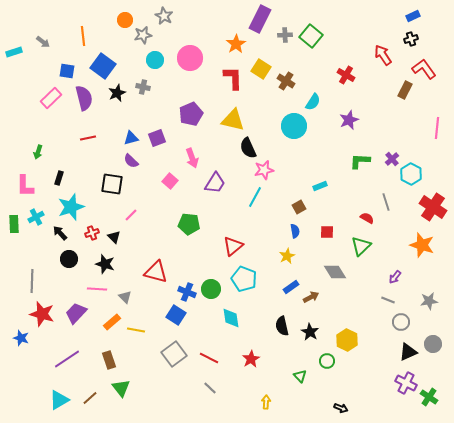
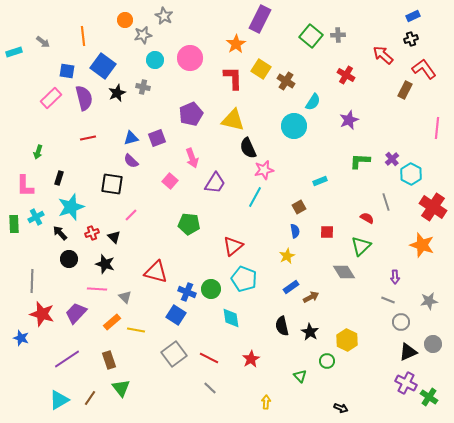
gray cross at (285, 35): moved 53 px right
red arrow at (383, 55): rotated 15 degrees counterclockwise
cyan rectangle at (320, 186): moved 5 px up
gray diamond at (335, 272): moved 9 px right
purple arrow at (395, 277): rotated 40 degrees counterclockwise
brown line at (90, 398): rotated 14 degrees counterclockwise
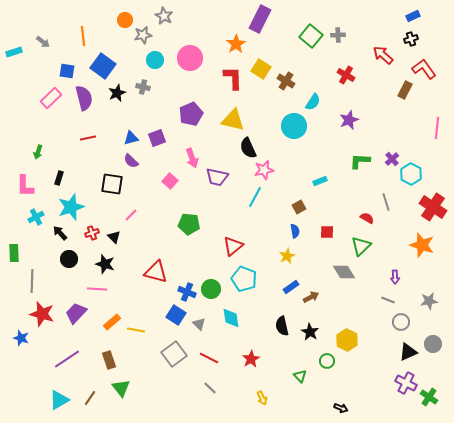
purple trapezoid at (215, 183): moved 2 px right, 6 px up; rotated 70 degrees clockwise
green rectangle at (14, 224): moved 29 px down
gray triangle at (125, 297): moved 74 px right, 27 px down
yellow arrow at (266, 402): moved 4 px left, 4 px up; rotated 152 degrees clockwise
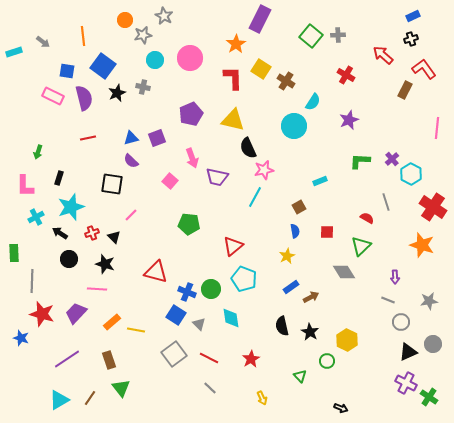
pink rectangle at (51, 98): moved 2 px right, 2 px up; rotated 70 degrees clockwise
black arrow at (60, 233): rotated 14 degrees counterclockwise
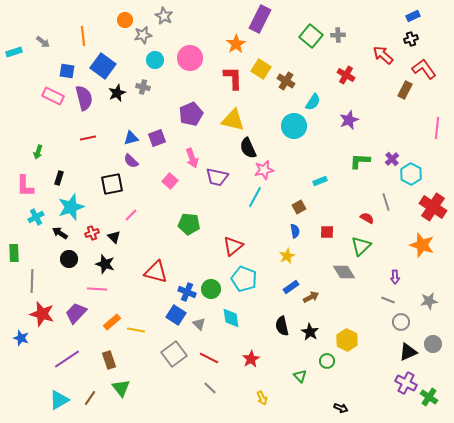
black square at (112, 184): rotated 20 degrees counterclockwise
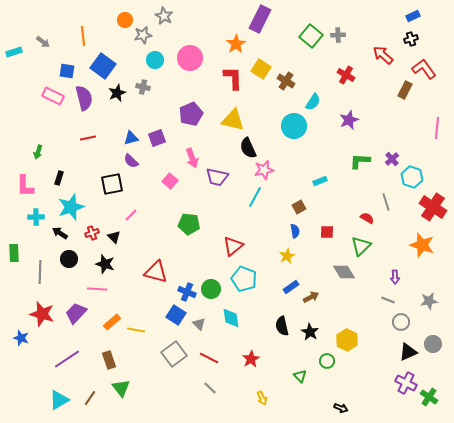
cyan hexagon at (411, 174): moved 1 px right, 3 px down; rotated 10 degrees counterclockwise
cyan cross at (36, 217): rotated 28 degrees clockwise
gray line at (32, 281): moved 8 px right, 9 px up
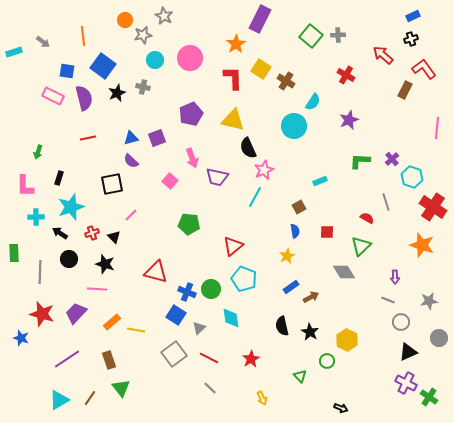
pink star at (264, 170): rotated 12 degrees counterclockwise
gray triangle at (199, 324): moved 4 px down; rotated 32 degrees clockwise
gray circle at (433, 344): moved 6 px right, 6 px up
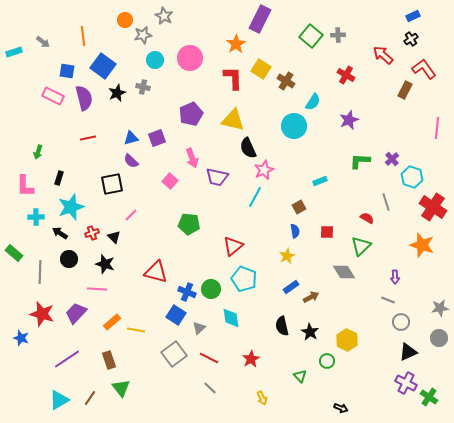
black cross at (411, 39): rotated 16 degrees counterclockwise
green rectangle at (14, 253): rotated 48 degrees counterclockwise
gray star at (429, 301): moved 11 px right, 7 px down
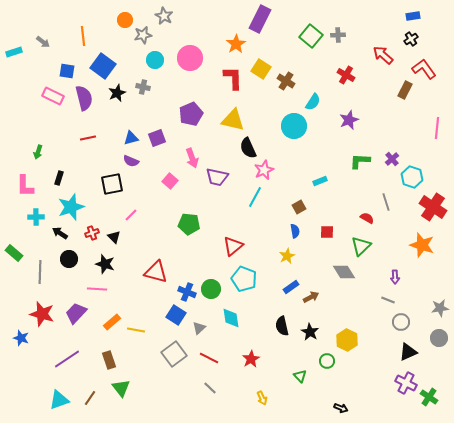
blue rectangle at (413, 16): rotated 16 degrees clockwise
purple semicircle at (131, 161): rotated 21 degrees counterclockwise
cyan triangle at (59, 400): rotated 10 degrees clockwise
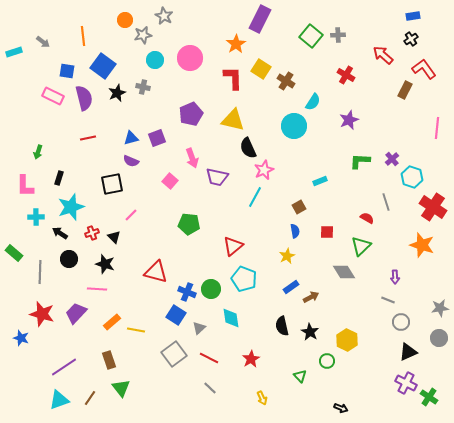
purple line at (67, 359): moved 3 px left, 8 px down
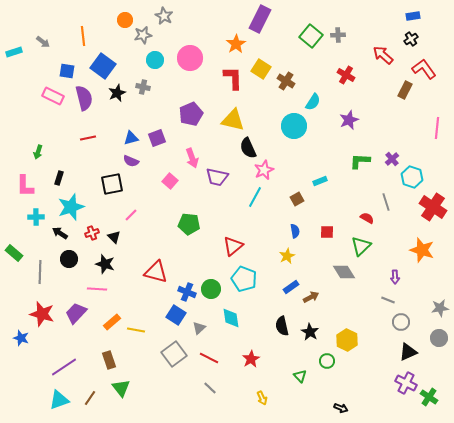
brown square at (299, 207): moved 2 px left, 8 px up
orange star at (422, 245): moved 5 px down
